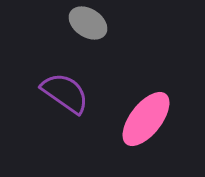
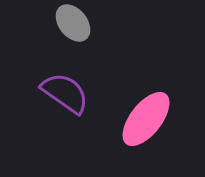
gray ellipse: moved 15 px left; rotated 18 degrees clockwise
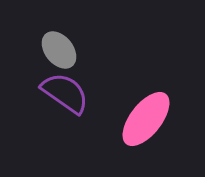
gray ellipse: moved 14 px left, 27 px down
